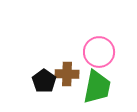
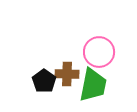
green trapezoid: moved 4 px left, 2 px up
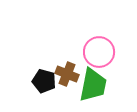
brown cross: rotated 20 degrees clockwise
black pentagon: rotated 20 degrees counterclockwise
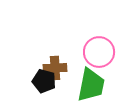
brown cross: moved 12 px left, 6 px up; rotated 25 degrees counterclockwise
green trapezoid: moved 2 px left
